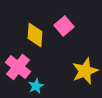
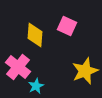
pink square: moved 3 px right; rotated 24 degrees counterclockwise
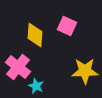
yellow star: rotated 20 degrees clockwise
cyan star: rotated 21 degrees counterclockwise
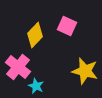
yellow diamond: rotated 40 degrees clockwise
yellow star: rotated 16 degrees clockwise
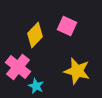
yellow star: moved 8 px left
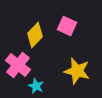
pink cross: moved 2 px up
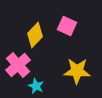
pink cross: rotated 10 degrees clockwise
yellow star: rotated 12 degrees counterclockwise
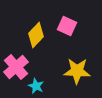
yellow diamond: moved 1 px right
pink cross: moved 2 px left, 2 px down
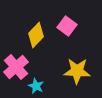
pink square: rotated 12 degrees clockwise
